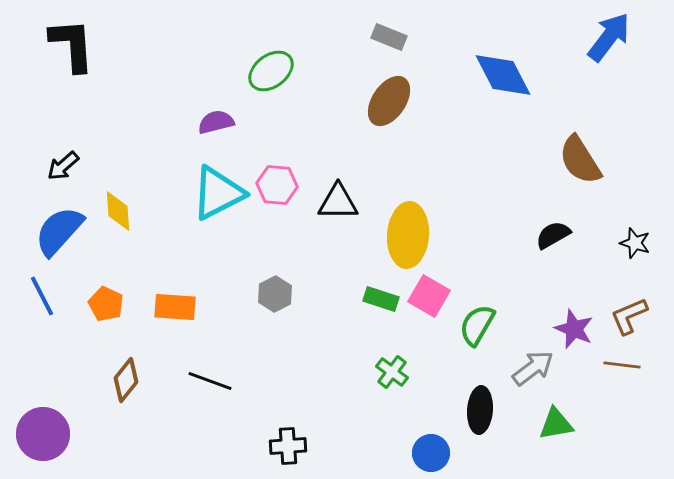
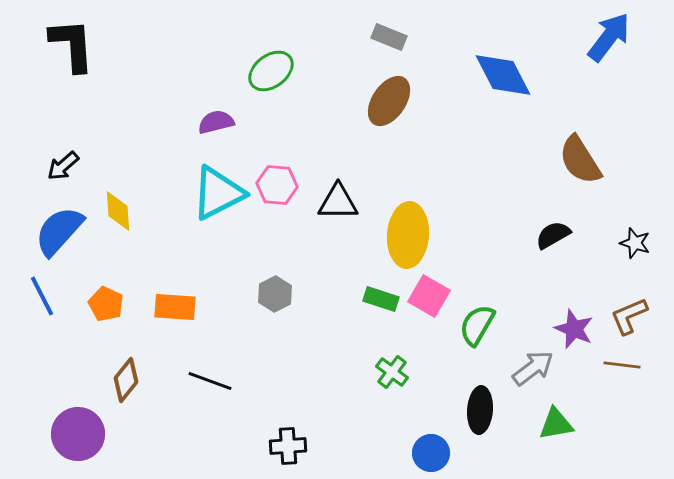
purple circle: moved 35 px right
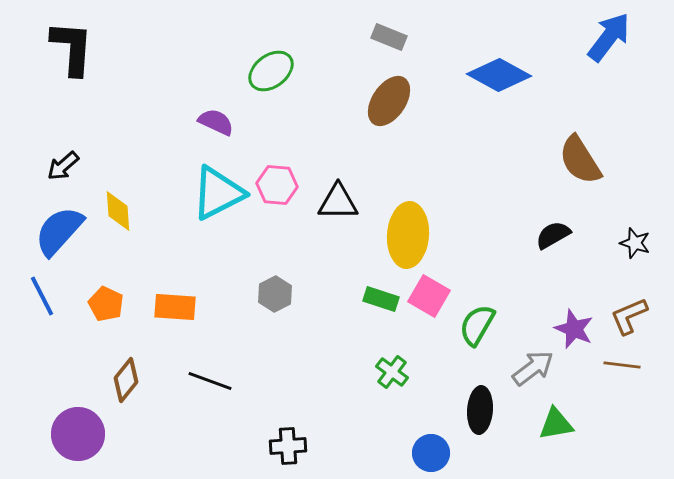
black L-shape: moved 3 px down; rotated 8 degrees clockwise
blue diamond: moved 4 px left; rotated 34 degrees counterclockwise
purple semicircle: rotated 39 degrees clockwise
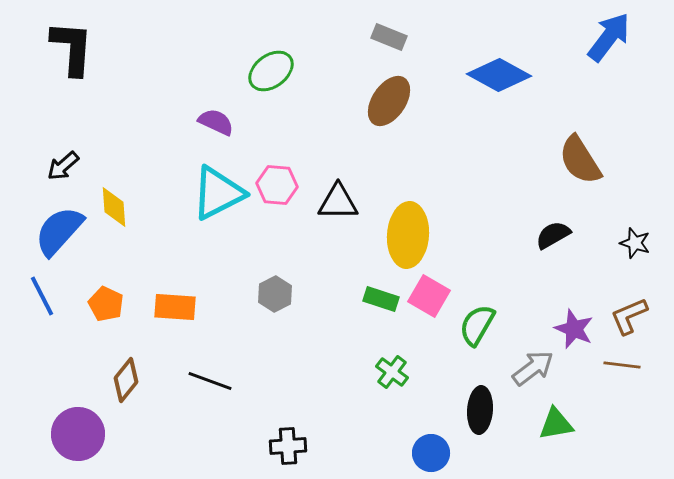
yellow diamond: moved 4 px left, 4 px up
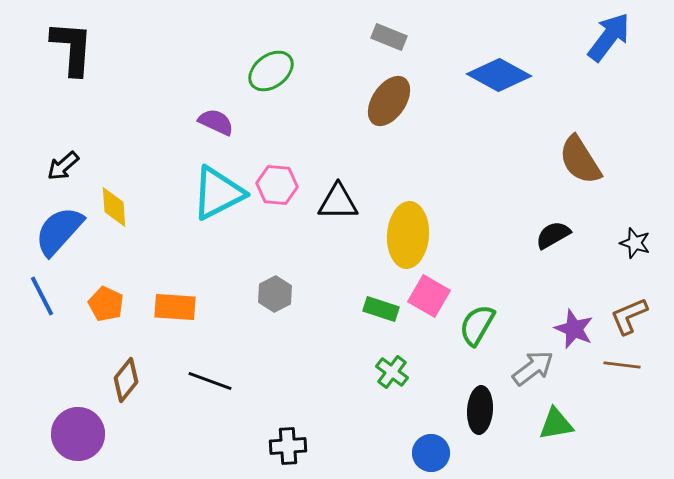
green rectangle: moved 10 px down
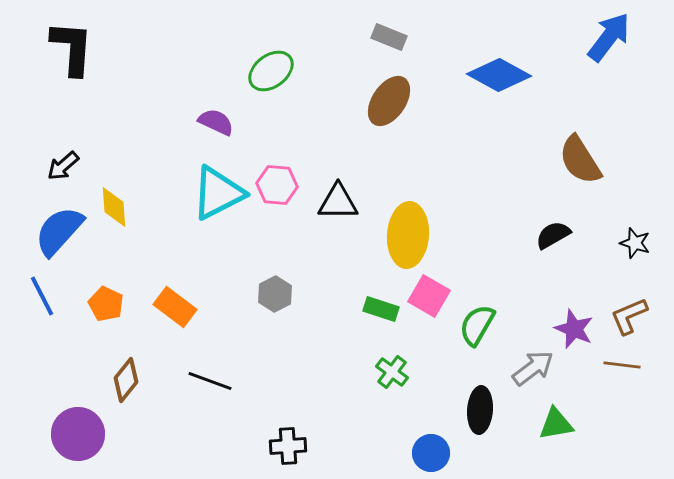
orange rectangle: rotated 33 degrees clockwise
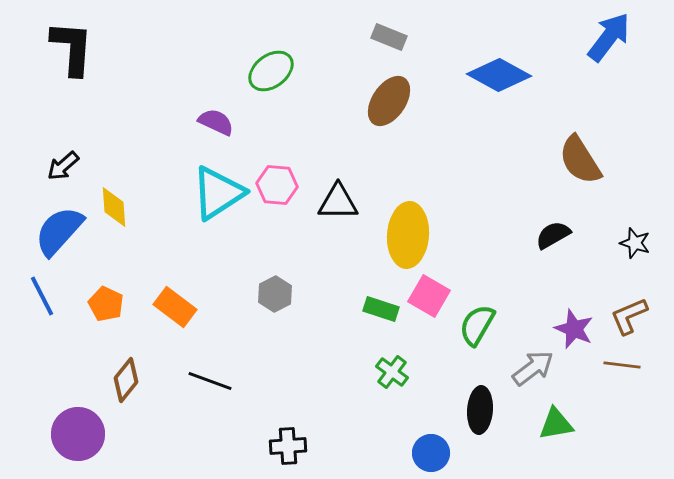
cyan triangle: rotated 6 degrees counterclockwise
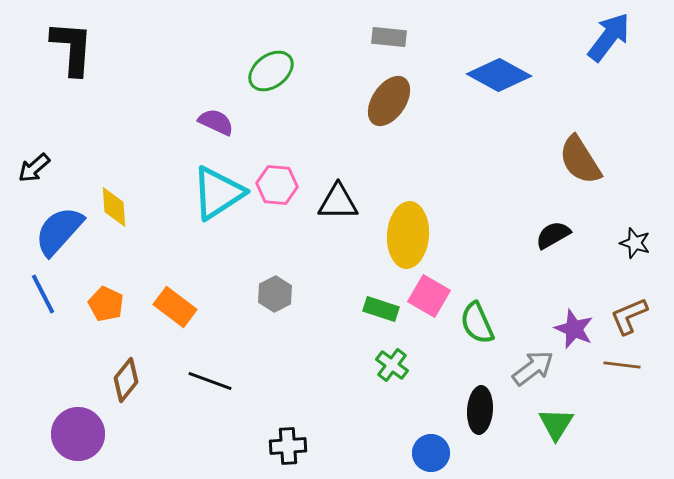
gray rectangle: rotated 16 degrees counterclockwise
black arrow: moved 29 px left, 2 px down
blue line: moved 1 px right, 2 px up
green semicircle: moved 2 px up; rotated 54 degrees counterclockwise
green cross: moved 7 px up
green triangle: rotated 48 degrees counterclockwise
